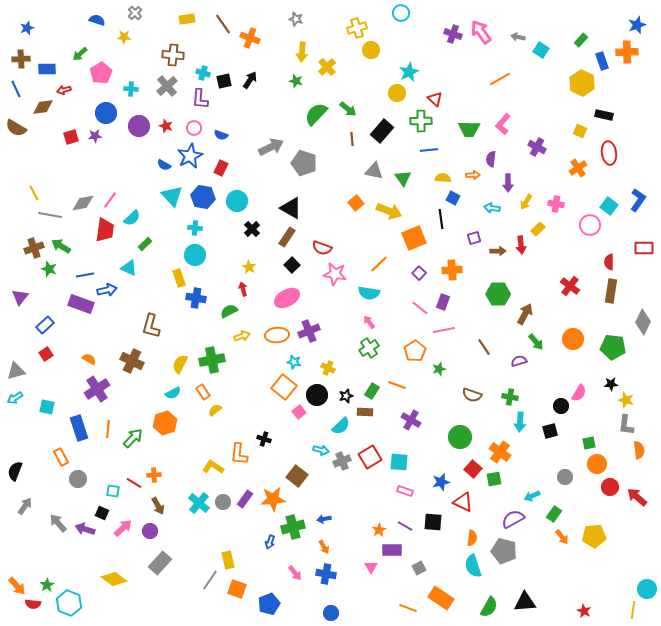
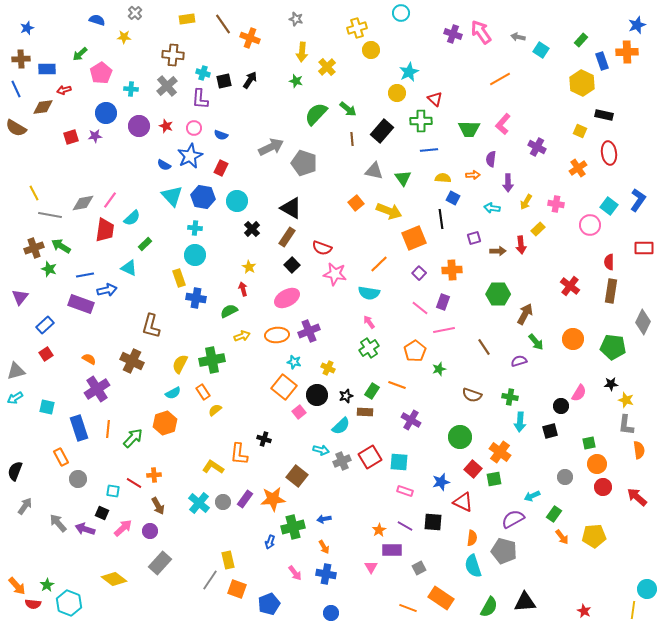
red circle at (610, 487): moved 7 px left
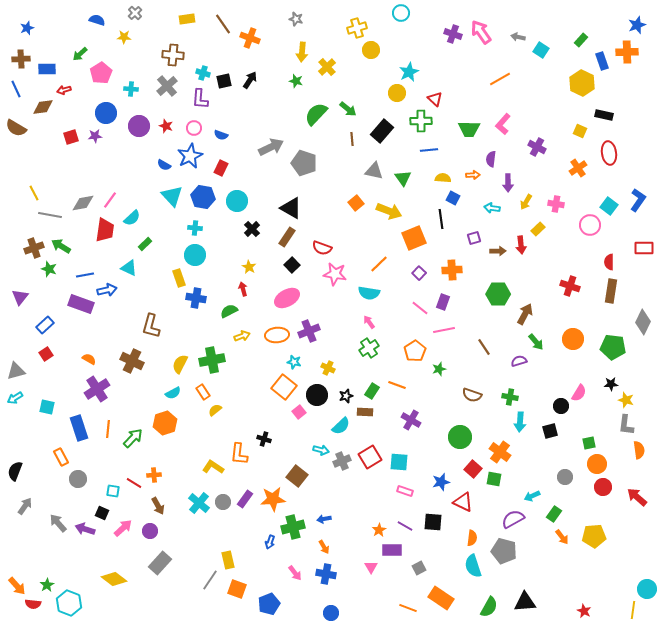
red cross at (570, 286): rotated 18 degrees counterclockwise
green square at (494, 479): rotated 21 degrees clockwise
